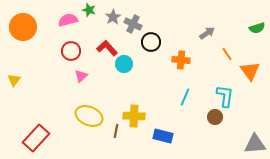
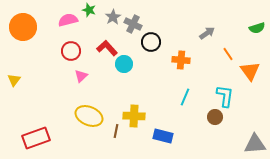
orange line: moved 1 px right
red rectangle: rotated 28 degrees clockwise
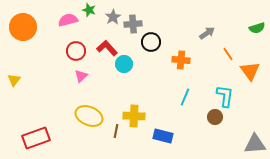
gray cross: rotated 30 degrees counterclockwise
red circle: moved 5 px right
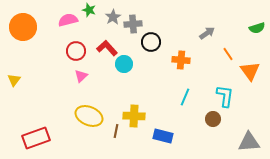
brown circle: moved 2 px left, 2 px down
gray triangle: moved 6 px left, 2 px up
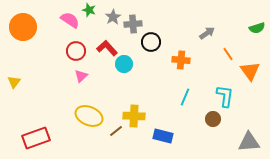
pink semicircle: moved 2 px right; rotated 48 degrees clockwise
yellow triangle: moved 2 px down
brown line: rotated 40 degrees clockwise
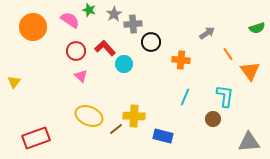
gray star: moved 1 px right, 3 px up
orange circle: moved 10 px right
red L-shape: moved 2 px left
pink triangle: rotated 32 degrees counterclockwise
brown line: moved 2 px up
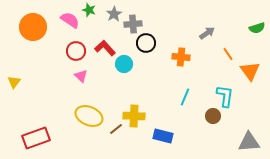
black circle: moved 5 px left, 1 px down
orange cross: moved 3 px up
brown circle: moved 3 px up
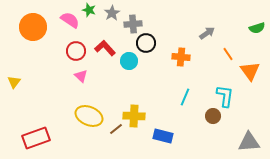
gray star: moved 2 px left, 1 px up
cyan circle: moved 5 px right, 3 px up
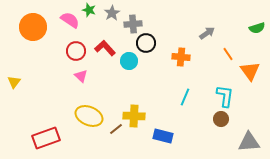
brown circle: moved 8 px right, 3 px down
red rectangle: moved 10 px right
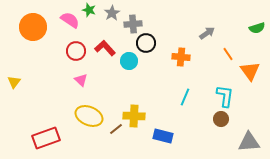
pink triangle: moved 4 px down
